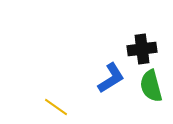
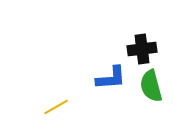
blue L-shape: rotated 28 degrees clockwise
yellow line: rotated 65 degrees counterclockwise
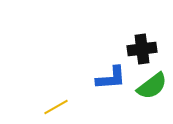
green semicircle: moved 1 px right; rotated 112 degrees counterclockwise
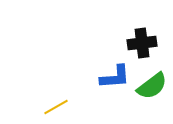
black cross: moved 6 px up
blue L-shape: moved 4 px right, 1 px up
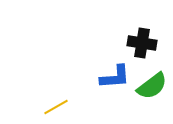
black cross: rotated 16 degrees clockwise
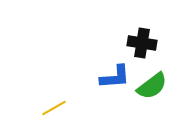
yellow line: moved 2 px left, 1 px down
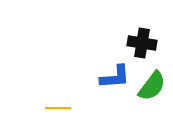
green semicircle: rotated 16 degrees counterclockwise
yellow line: moved 4 px right; rotated 30 degrees clockwise
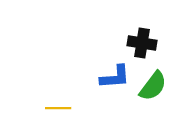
green semicircle: moved 1 px right
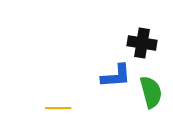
blue L-shape: moved 1 px right, 1 px up
green semicircle: moved 2 px left, 6 px down; rotated 52 degrees counterclockwise
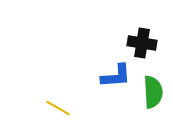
green semicircle: moved 2 px right; rotated 12 degrees clockwise
yellow line: rotated 30 degrees clockwise
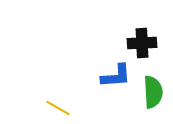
black cross: rotated 12 degrees counterclockwise
